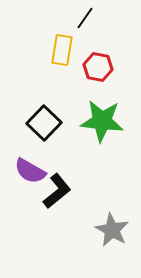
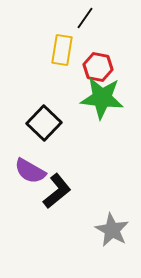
green star: moved 23 px up
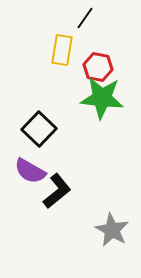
black square: moved 5 px left, 6 px down
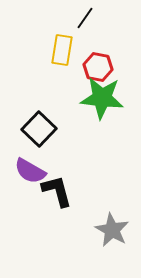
black L-shape: rotated 66 degrees counterclockwise
